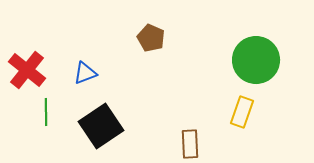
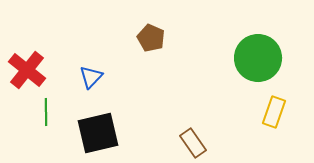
green circle: moved 2 px right, 2 px up
blue triangle: moved 6 px right, 4 px down; rotated 25 degrees counterclockwise
yellow rectangle: moved 32 px right
black square: moved 3 px left, 7 px down; rotated 21 degrees clockwise
brown rectangle: moved 3 px right, 1 px up; rotated 32 degrees counterclockwise
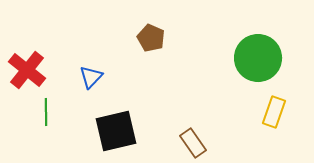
black square: moved 18 px right, 2 px up
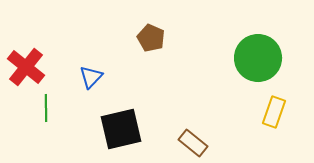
red cross: moved 1 px left, 3 px up
green line: moved 4 px up
black square: moved 5 px right, 2 px up
brown rectangle: rotated 16 degrees counterclockwise
